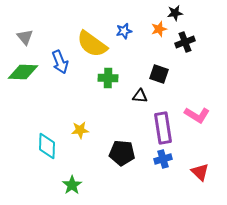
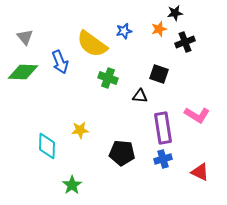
green cross: rotated 18 degrees clockwise
red triangle: rotated 18 degrees counterclockwise
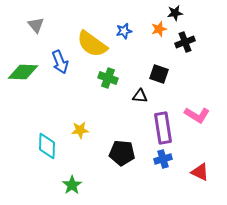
gray triangle: moved 11 px right, 12 px up
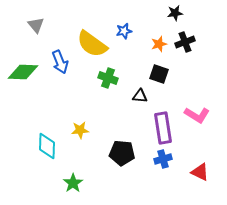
orange star: moved 15 px down
green star: moved 1 px right, 2 px up
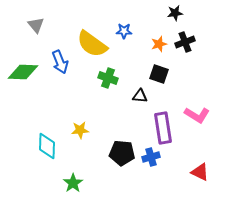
blue star: rotated 14 degrees clockwise
blue cross: moved 12 px left, 2 px up
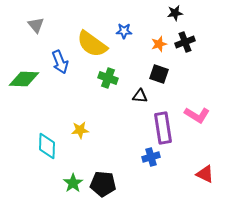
green diamond: moved 1 px right, 7 px down
black pentagon: moved 19 px left, 31 px down
red triangle: moved 5 px right, 2 px down
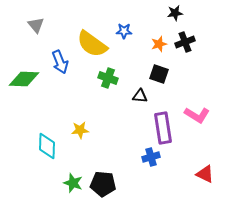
green star: rotated 18 degrees counterclockwise
